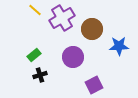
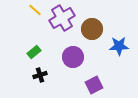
green rectangle: moved 3 px up
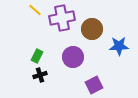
purple cross: rotated 20 degrees clockwise
green rectangle: moved 3 px right, 4 px down; rotated 24 degrees counterclockwise
